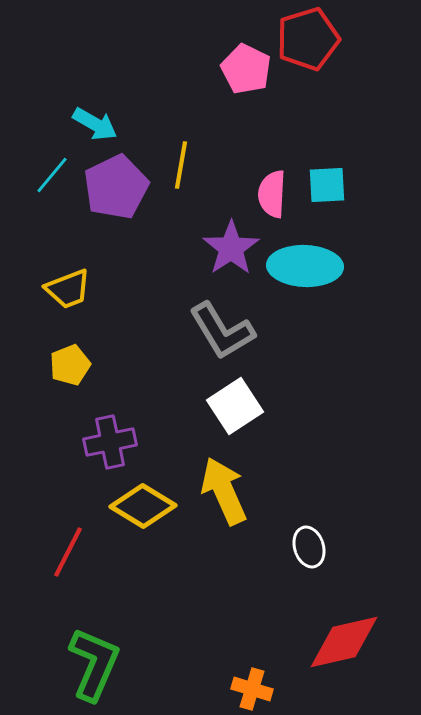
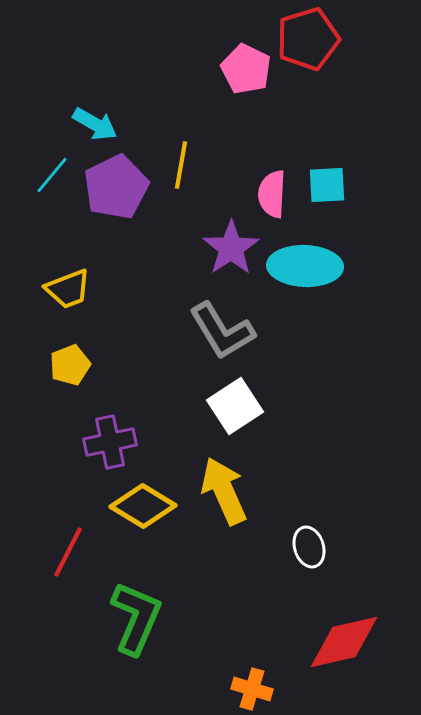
green L-shape: moved 42 px right, 46 px up
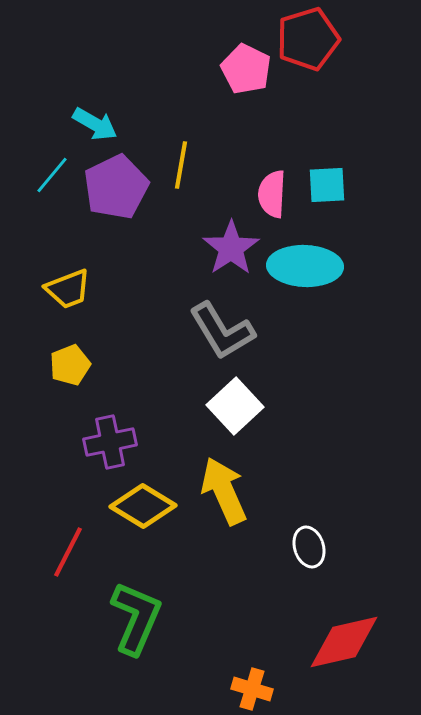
white square: rotated 10 degrees counterclockwise
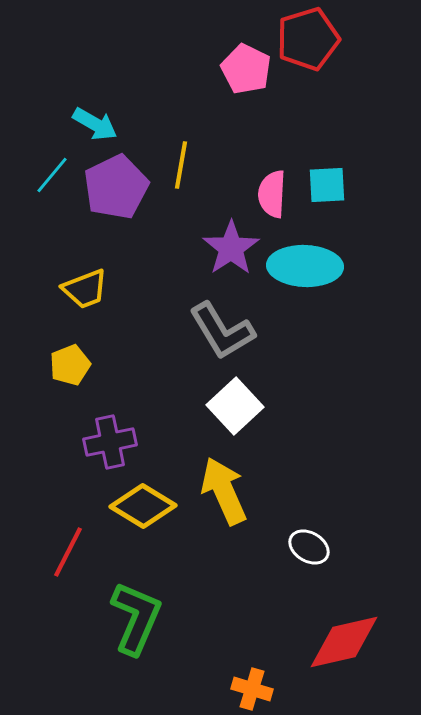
yellow trapezoid: moved 17 px right
white ellipse: rotated 42 degrees counterclockwise
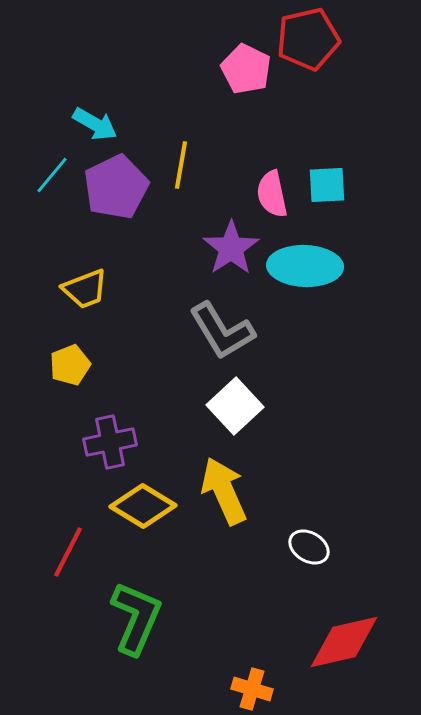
red pentagon: rotated 4 degrees clockwise
pink semicircle: rotated 15 degrees counterclockwise
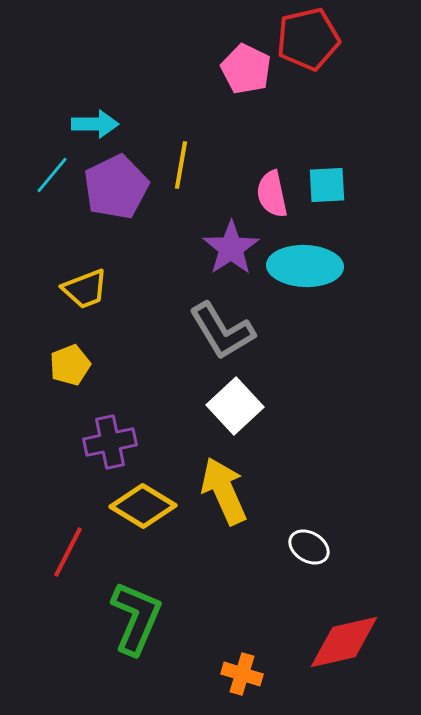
cyan arrow: rotated 30 degrees counterclockwise
orange cross: moved 10 px left, 15 px up
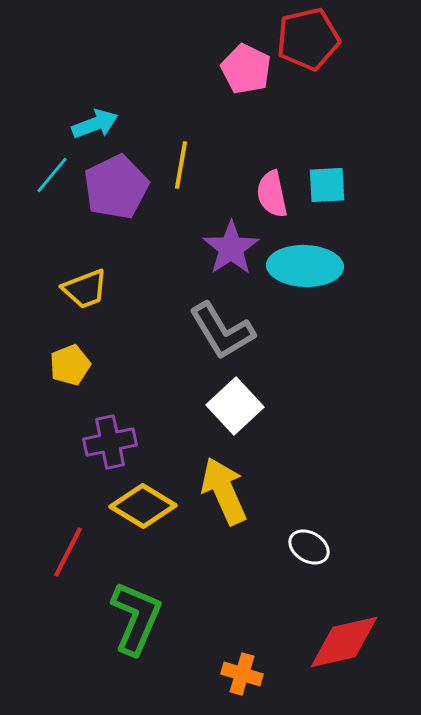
cyan arrow: rotated 21 degrees counterclockwise
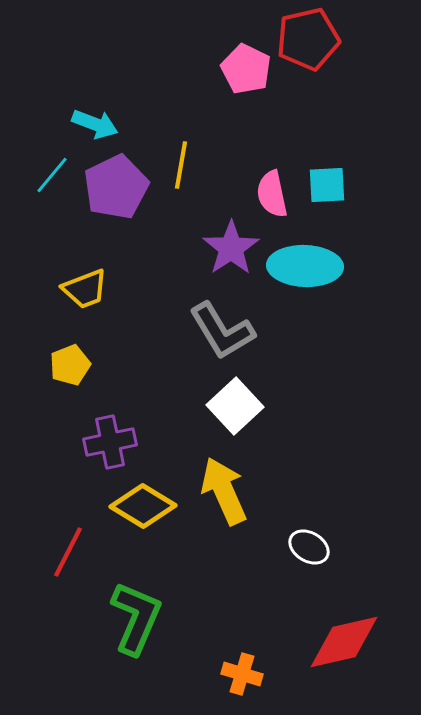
cyan arrow: rotated 42 degrees clockwise
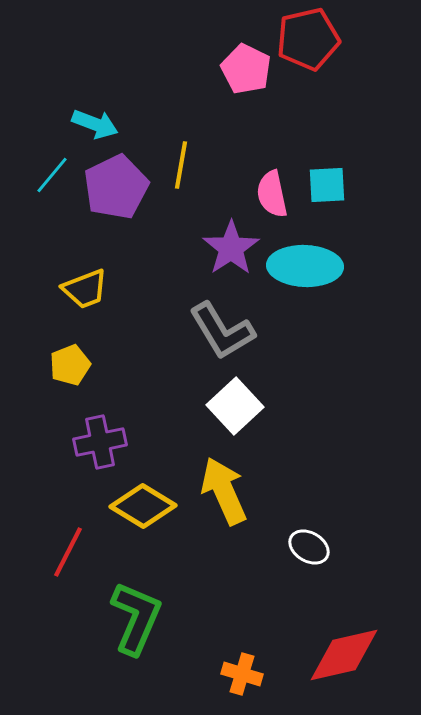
purple cross: moved 10 px left
red diamond: moved 13 px down
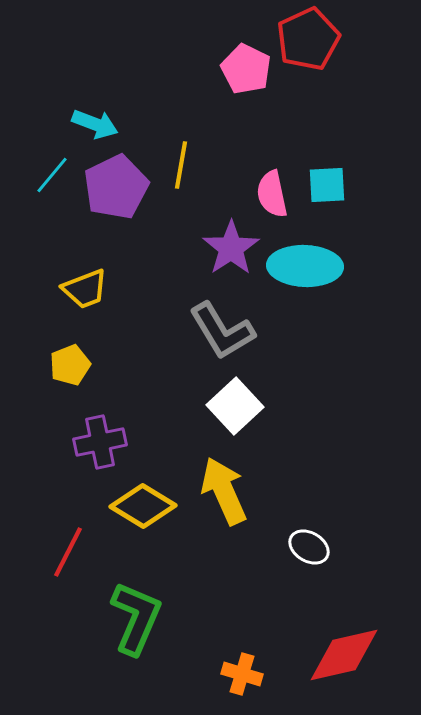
red pentagon: rotated 12 degrees counterclockwise
